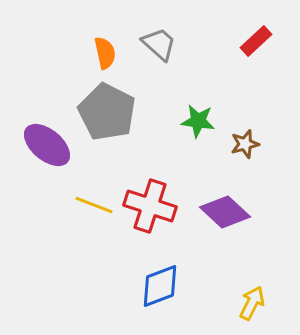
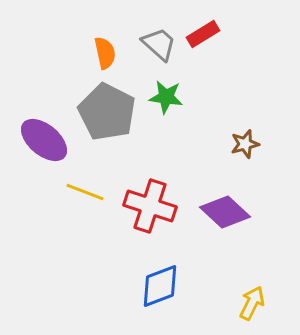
red rectangle: moved 53 px left, 7 px up; rotated 12 degrees clockwise
green star: moved 32 px left, 24 px up
purple ellipse: moved 3 px left, 5 px up
yellow line: moved 9 px left, 13 px up
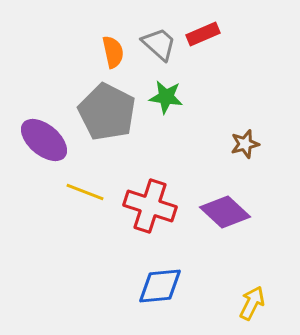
red rectangle: rotated 8 degrees clockwise
orange semicircle: moved 8 px right, 1 px up
blue diamond: rotated 15 degrees clockwise
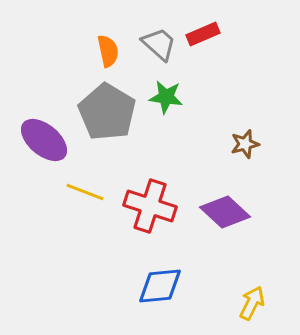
orange semicircle: moved 5 px left, 1 px up
gray pentagon: rotated 4 degrees clockwise
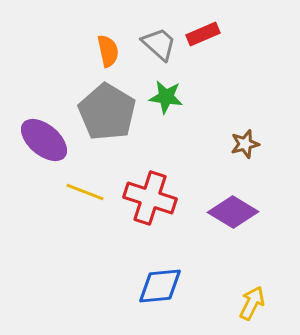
red cross: moved 8 px up
purple diamond: moved 8 px right; rotated 12 degrees counterclockwise
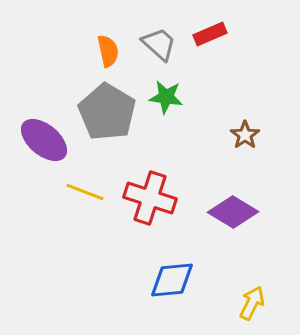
red rectangle: moved 7 px right
brown star: moved 9 px up; rotated 20 degrees counterclockwise
blue diamond: moved 12 px right, 6 px up
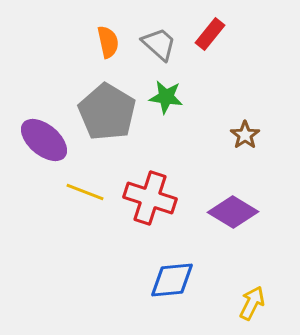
red rectangle: rotated 28 degrees counterclockwise
orange semicircle: moved 9 px up
